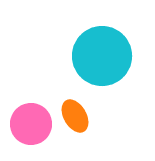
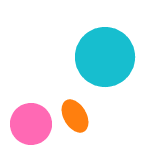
cyan circle: moved 3 px right, 1 px down
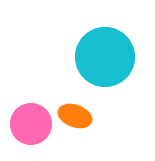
orange ellipse: rotated 40 degrees counterclockwise
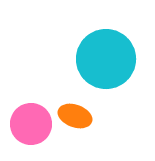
cyan circle: moved 1 px right, 2 px down
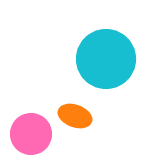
pink circle: moved 10 px down
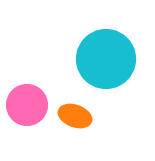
pink circle: moved 4 px left, 29 px up
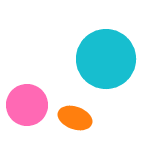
orange ellipse: moved 2 px down
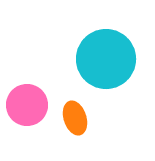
orange ellipse: rotated 52 degrees clockwise
